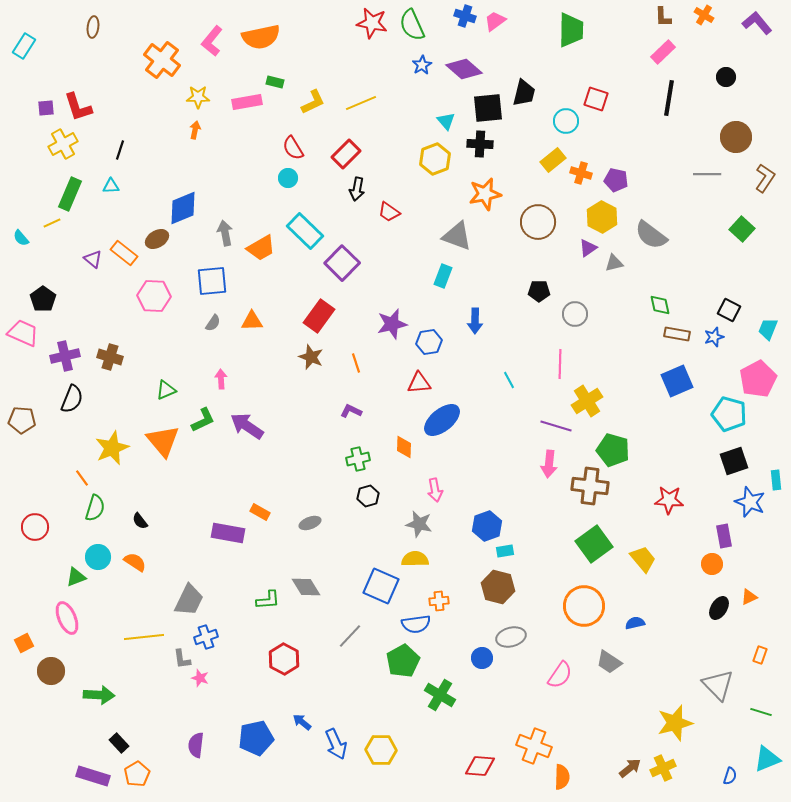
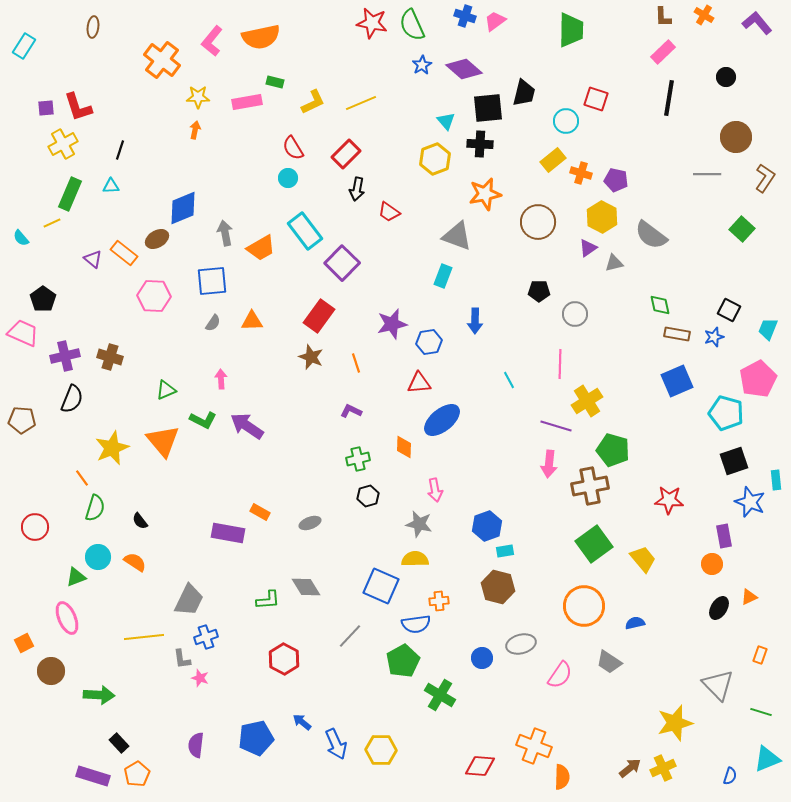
cyan rectangle at (305, 231): rotated 9 degrees clockwise
cyan pentagon at (729, 414): moved 3 px left, 1 px up
green L-shape at (203, 420): rotated 52 degrees clockwise
brown cross at (590, 486): rotated 18 degrees counterclockwise
gray ellipse at (511, 637): moved 10 px right, 7 px down
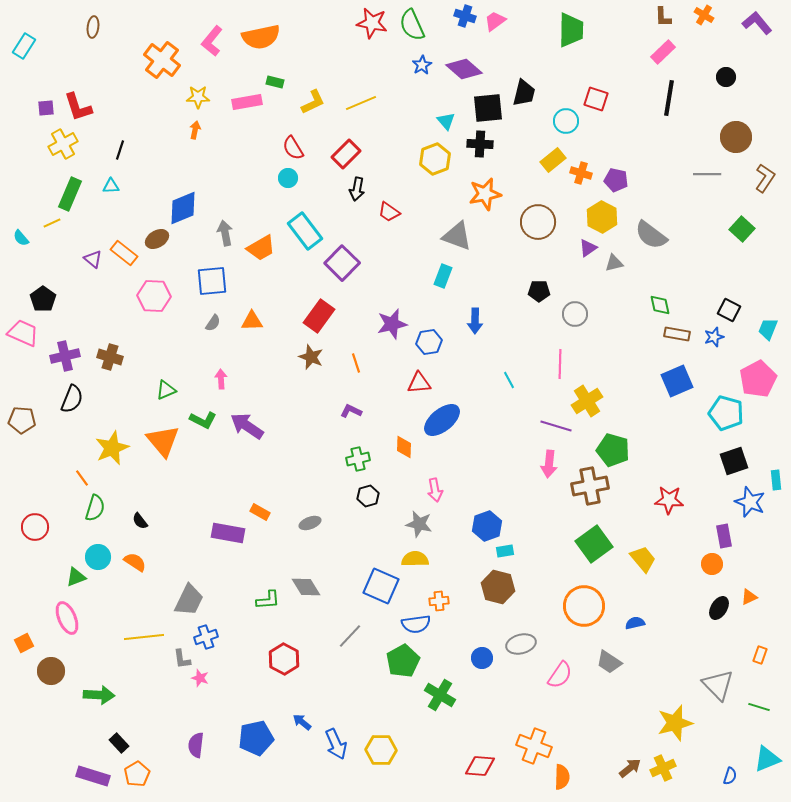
green line at (761, 712): moved 2 px left, 5 px up
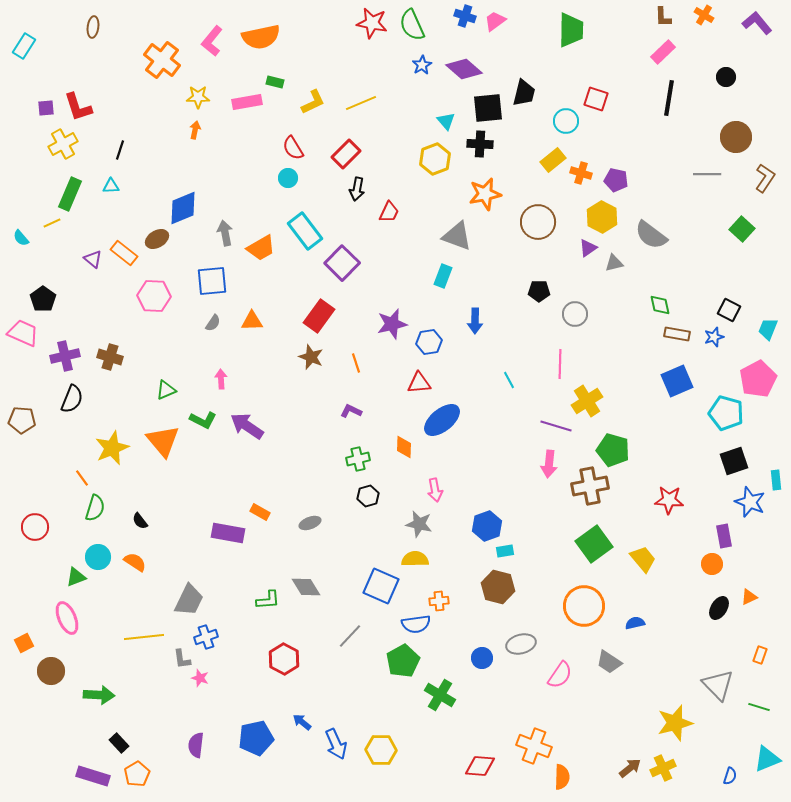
red trapezoid at (389, 212): rotated 100 degrees counterclockwise
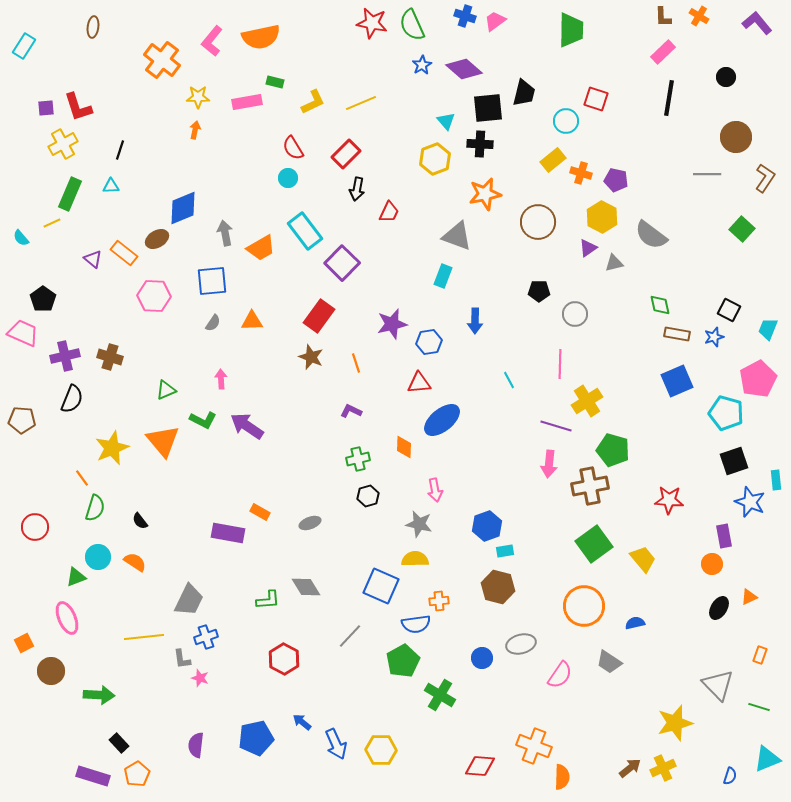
orange cross at (704, 15): moved 5 px left, 1 px down
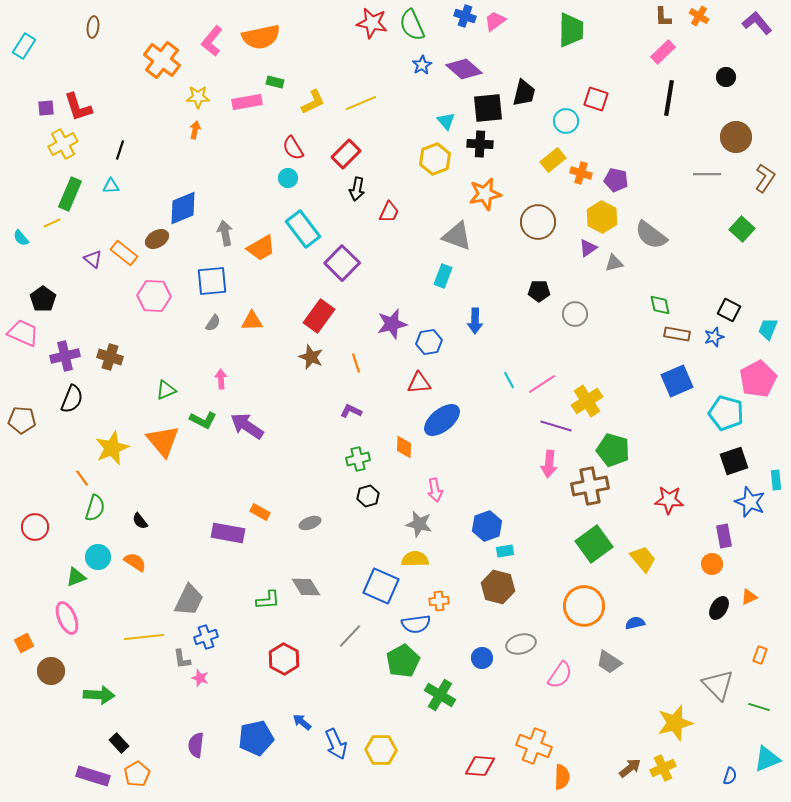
cyan rectangle at (305, 231): moved 2 px left, 2 px up
pink line at (560, 364): moved 18 px left, 20 px down; rotated 56 degrees clockwise
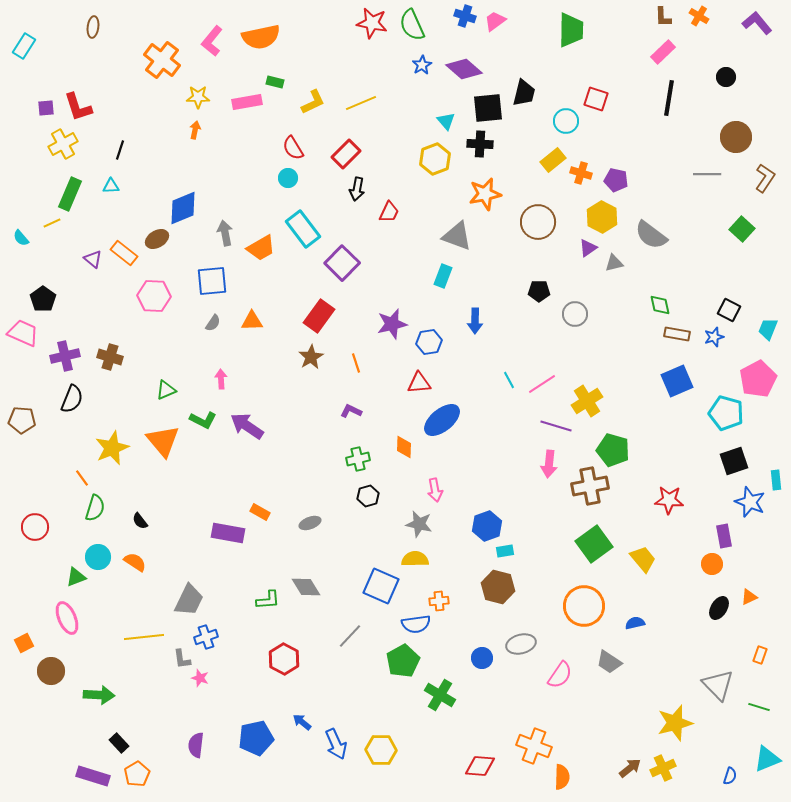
brown star at (311, 357): rotated 20 degrees clockwise
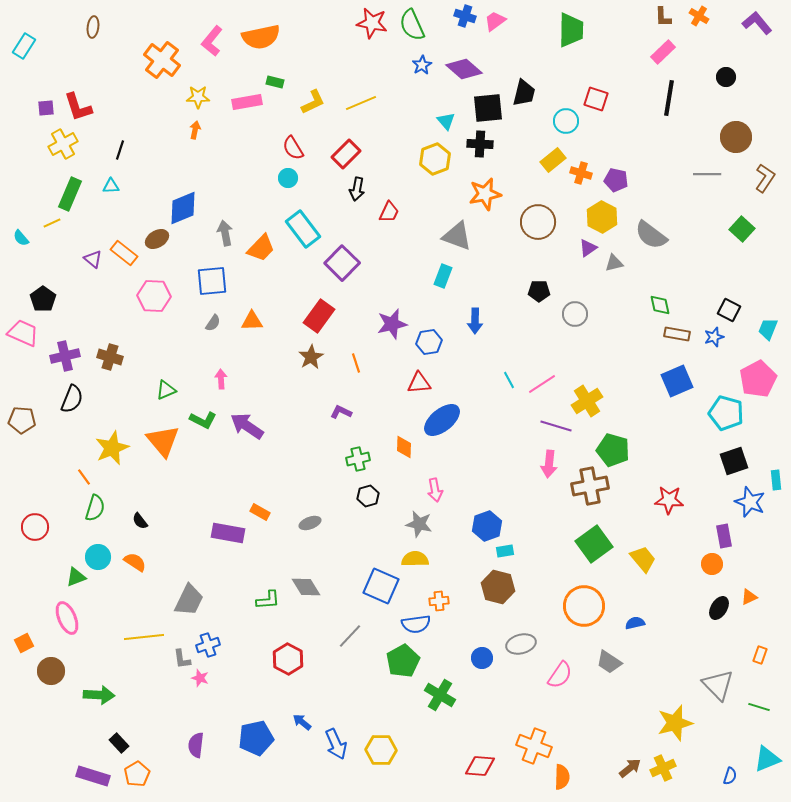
orange trapezoid at (261, 248): rotated 16 degrees counterclockwise
purple L-shape at (351, 411): moved 10 px left, 1 px down
orange line at (82, 478): moved 2 px right, 1 px up
blue cross at (206, 637): moved 2 px right, 8 px down
red hexagon at (284, 659): moved 4 px right
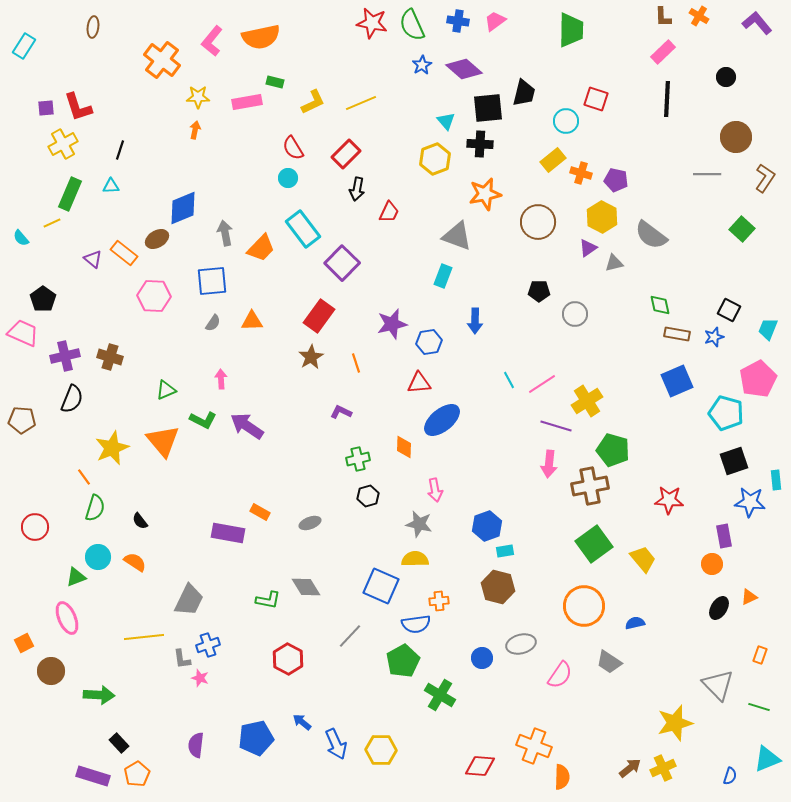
blue cross at (465, 16): moved 7 px left, 5 px down; rotated 10 degrees counterclockwise
black line at (669, 98): moved 2 px left, 1 px down; rotated 6 degrees counterclockwise
blue star at (750, 502): rotated 16 degrees counterclockwise
green L-shape at (268, 600): rotated 15 degrees clockwise
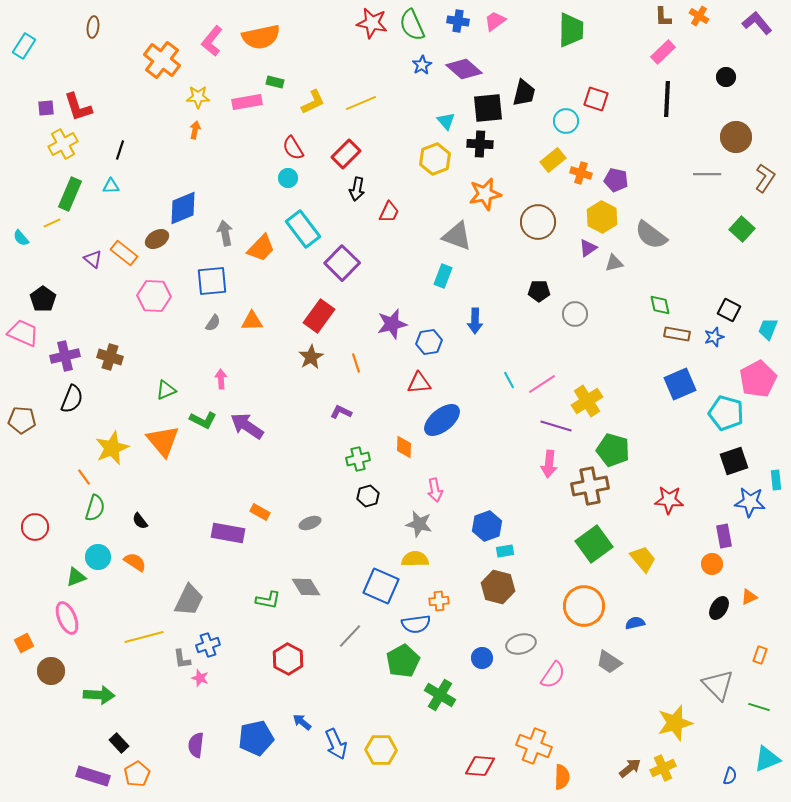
blue square at (677, 381): moved 3 px right, 3 px down
yellow line at (144, 637): rotated 9 degrees counterclockwise
pink semicircle at (560, 675): moved 7 px left
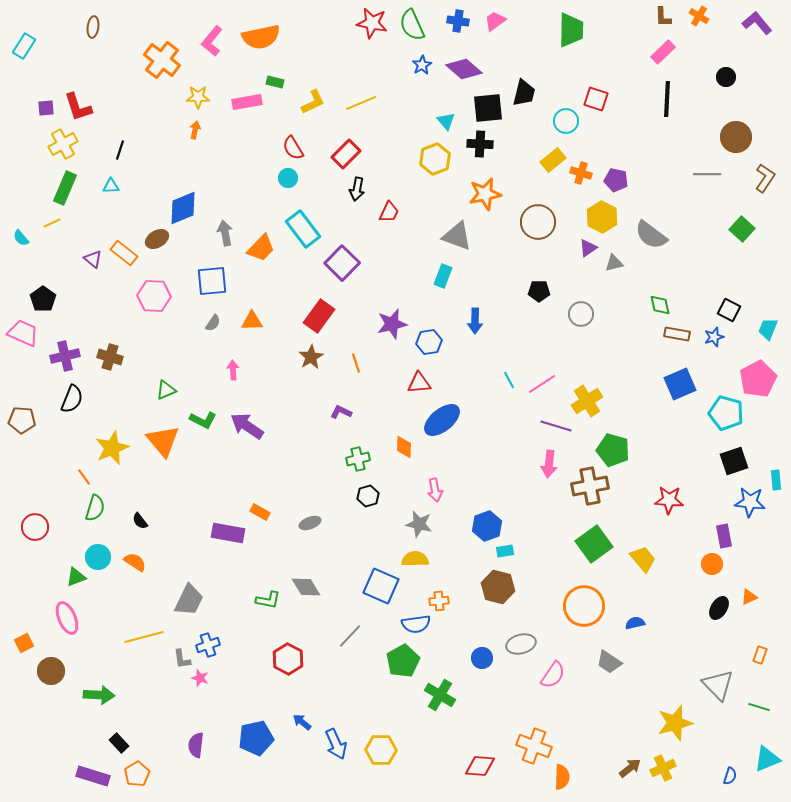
green rectangle at (70, 194): moved 5 px left, 6 px up
gray circle at (575, 314): moved 6 px right
pink arrow at (221, 379): moved 12 px right, 9 px up
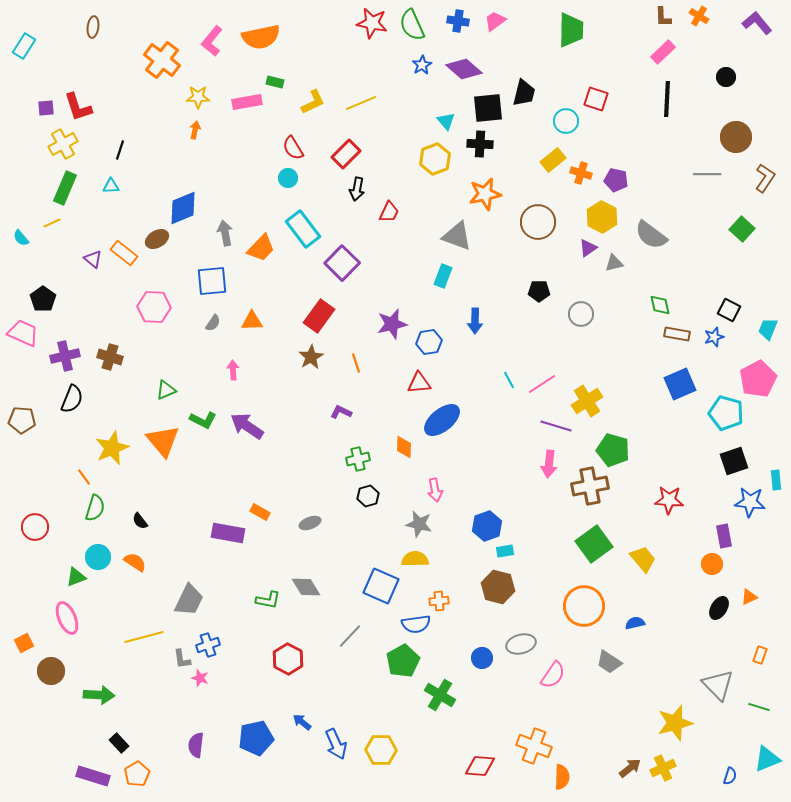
pink hexagon at (154, 296): moved 11 px down
